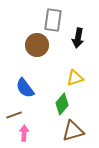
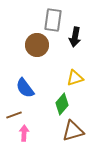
black arrow: moved 3 px left, 1 px up
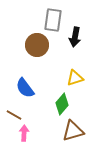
brown line: rotated 49 degrees clockwise
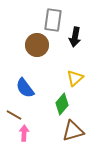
yellow triangle: rotated 24 degrees counterclockwise
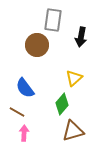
black arrow: moved 6 px right
yellow triangle: moved 1 px left
brown line: moved 3 px right, 3 px up
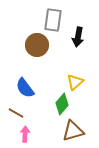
black arrow: moved 3 px left
yellow triangle: moved 1 px right, 4 px down
brown line: moved 1 px left, 1 px down
pink arrow: moved 1 px right, 1 px down
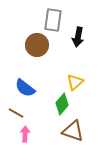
blue semicircle: rotated 15 degrees counterclockwise
brown triangle: rotated 35 degrees clockwise
